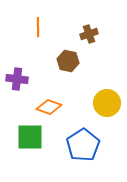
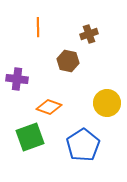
green square: rotated 20 degrees counterclockwise
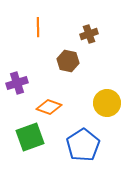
purple cross: moved 4 px down; rotated 25 degrees counterclockwise
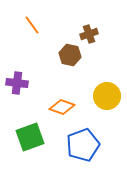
orange line: moved 6 px left, 2 px up; rotated 36 degrees counterclockwise
brown hexagon: moved 2 px right, 6 px up
purple cross: rotated 25 degrees clockwise
yellow circle: moved 7 px up
orange diamond: moved 13 px right
blue pentagon: rotated 12 degrees clockwise
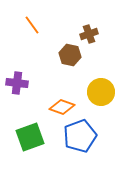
yellow circle: moved 6 px left, 4 px up
blue pentagon: moved 3 px left, 9 px up
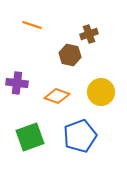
orange line: rotated 36 degrees counterclockwise
orange diamond: moved 5 px left, 11 px up
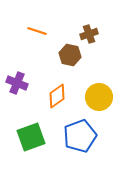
orange line: moved 5 px right, 6 px down
purple cross: rotated 15 degrees clockwise
yellow circle: moved 2 px left, 5 px down
orange diamond: rotated 55 degrees counterclockwise
green square: moved 1 px right
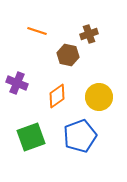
brown hexagon: moved 2 px left
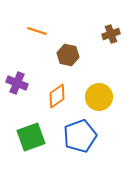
brown cross: moved 22 px right
